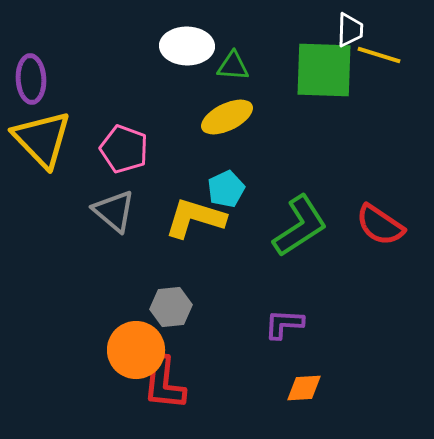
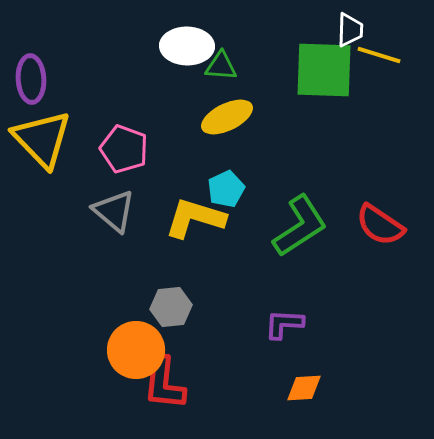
green triangle: moved 12 px left
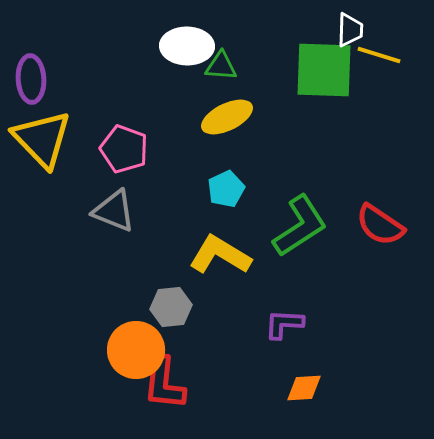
gray triangle: rotated 18 degrees counterclockwise
yellow L-shape: moved 25 px right, 37 px down; rotated 14 degrees clockwise
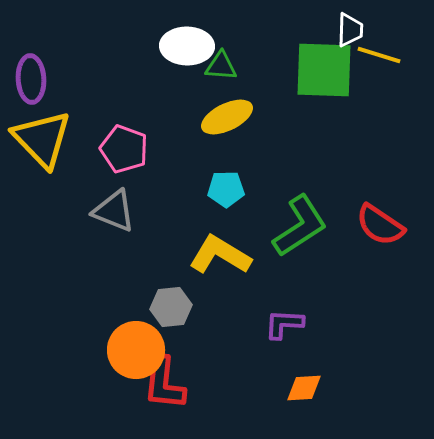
cyan pentagon: rotated 24 degrees clockwise
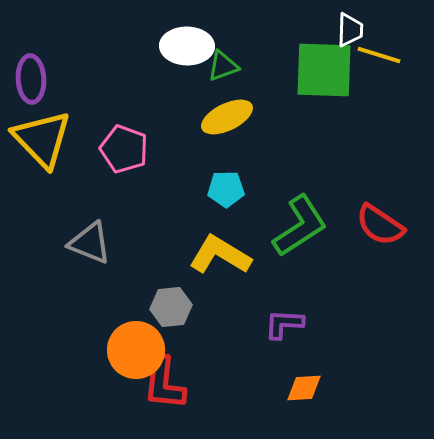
green triangle: moved 2 px right; rotated 24 degrees counterclockwise
gray triangle: moved 24 px left, 32 px down
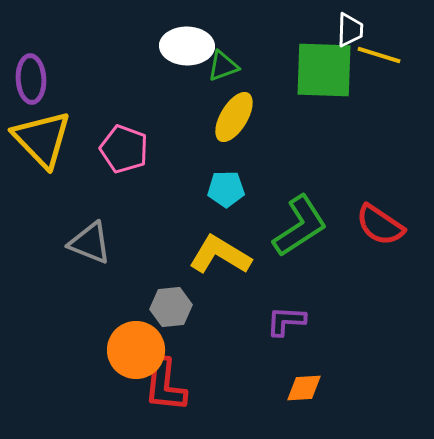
yellow ellipse: moved 7 px right; rotated 33 degrees counterclockwise
purple L-shape: moved 2 px right, 3 px up
red L-shape: moved 1 px right, 2 px down
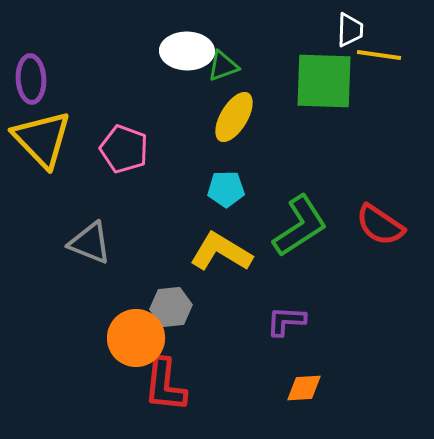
white ellipse: moved 5 px down
yellow line: rotated 9 degrees counterclockwise
green square: moved 11 px down
yellow L-shape: moved 1 px right, 3 px up
orange circle: moved 12 px up
